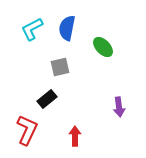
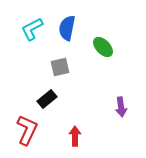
purple arrow: moved 2 px right
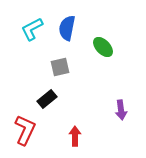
purple arrow: moved 3 px down
red L-shape: moved 2 px left
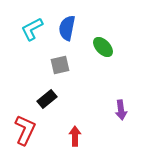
gray square: moved 2 px up
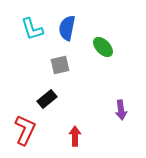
cyan L-shape: rotated 80 degrees counterclockwise
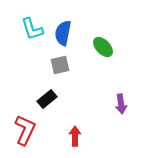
blue semicircle: moved 4 px left, 5 px down
purple arrow: moved 6 px up
